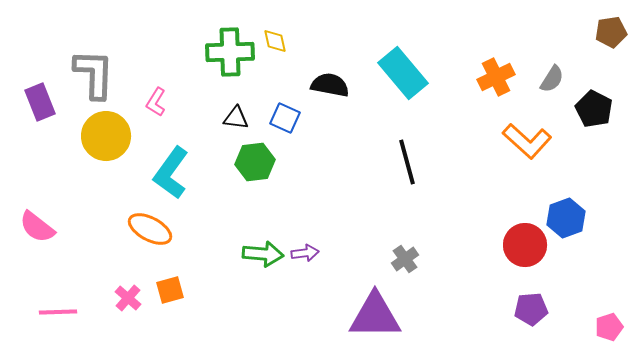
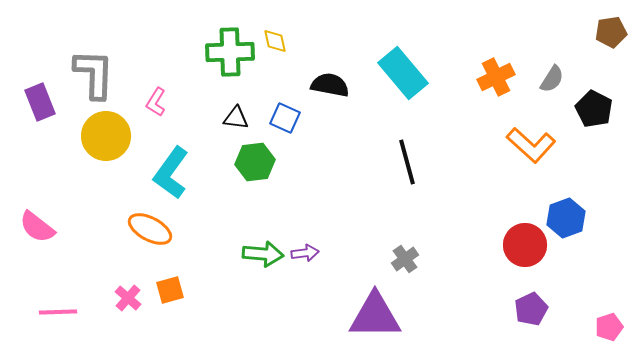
orange L-shape: moved 4 px right, 4 px down
purple pentagon: rotated 20 degrees counterclockwise
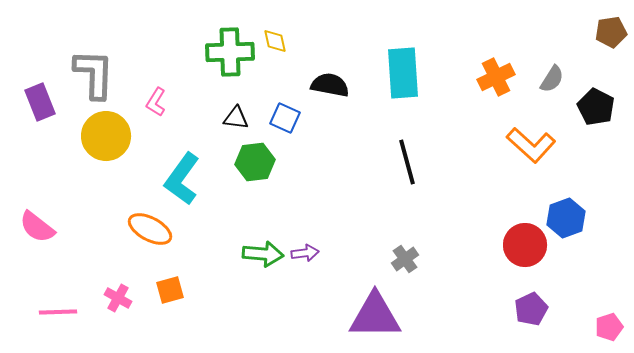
cyan rectangle: rotated 36 degrees clockwise
black pentagon: moved 2 px right, 2 px up
cyan L-shape: moved 11 px right, 6 px down
pink cross: moved 10 px left; rotated 12 degrees counterclockwise
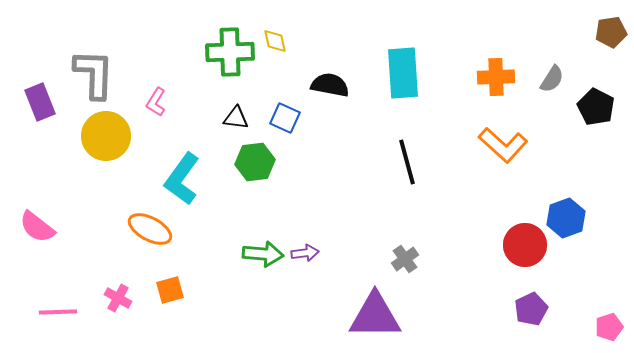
orange cross: rotated 24 degrees clockwise
orange L-shape: moved 28 px left
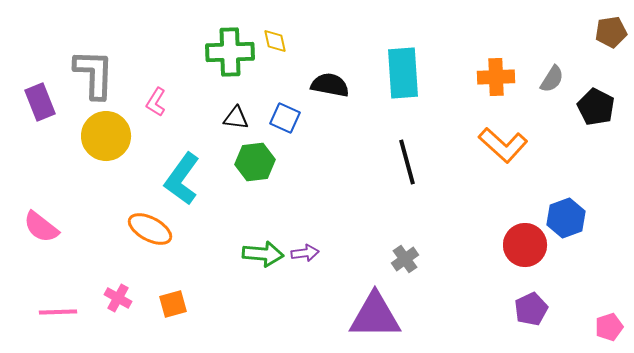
pink semicircle: moved 4 px right
orange square: moved 3 px right, 14 px down
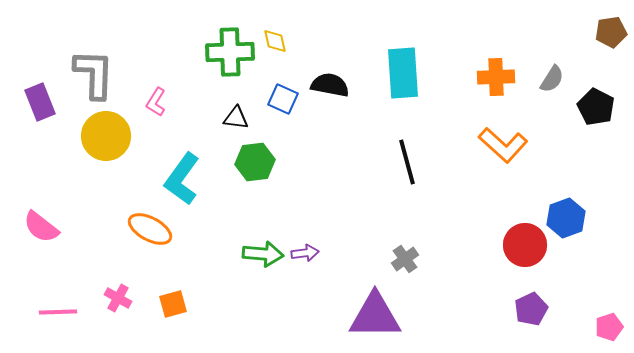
blue square: moved 2 px left, 19 px up
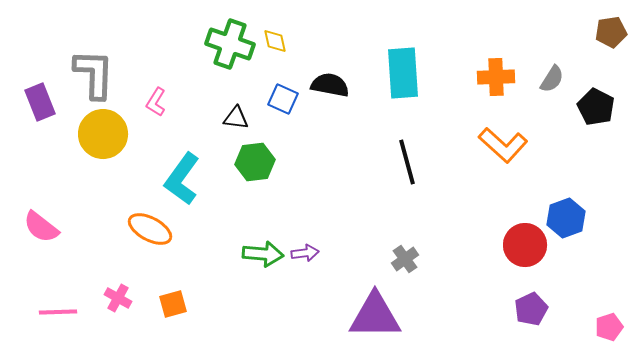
green cross: moved 8 px up; rotated 21 degrees clockwise
yellow circle: moved 3 px left, 2 px up
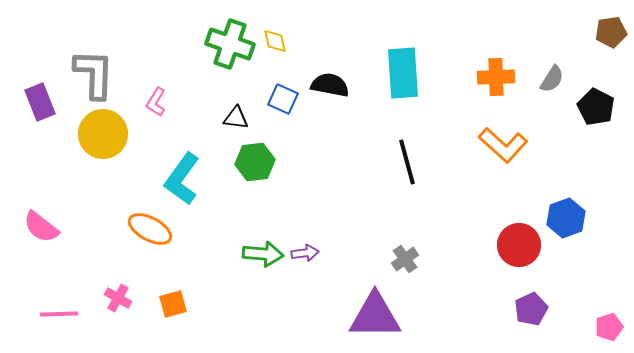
red circle: moved 6 px left
pink line: moved 1 px right, 2 px down
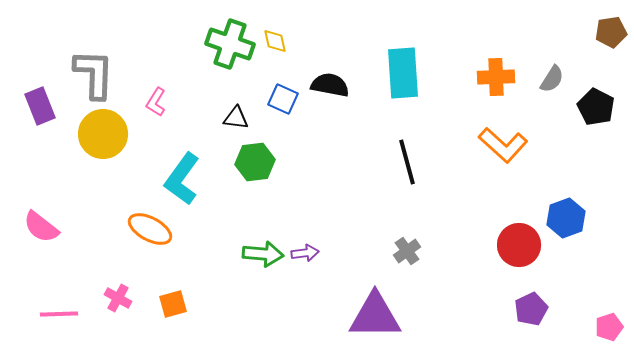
purple rectangle: moved 4 px down
gray cross: moved 2 px right, 8 px up
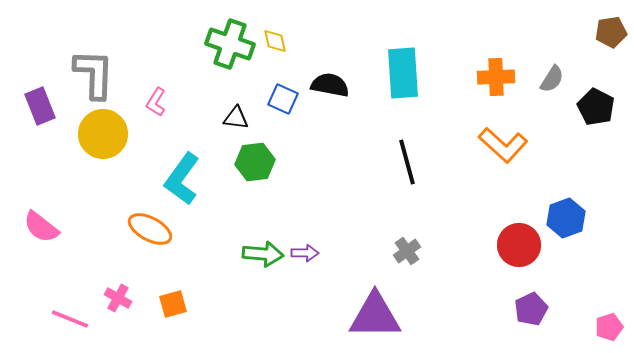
purple arrow: rotated 8 degrees clockwise
pink line: moved 11 px right, 5 px down; rotated 24 degrees clockwise
